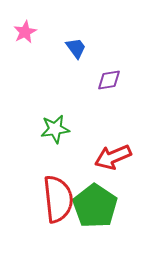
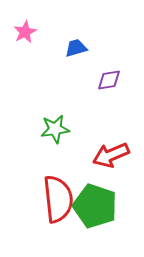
blue trapezoid: rotated 70 degrees counterclockwise
red arrow: moved 2 px left, 2 px up
green pentagon: rotated 15 degrees counterclockwise
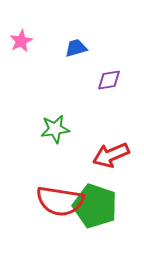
pink star: moved 4 px left, 9 px down
red semicircle: moved 2 px right, 2 px down; rotated 105 degrees clockwise
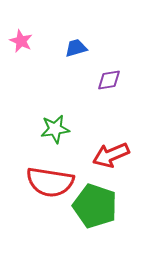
pink star: rotated 20 degrees counterclockwise
red semicircle: moved 10 px left, 19 px up
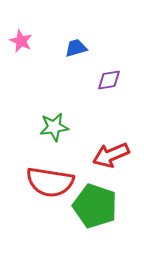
green star: moved 1 px left, 2 px up
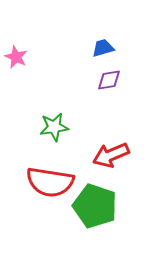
pink star: moved 5 px left, 16 px down
blue trapezoid: moved 27 px right
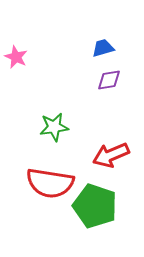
red semicircle: moved 1 px down
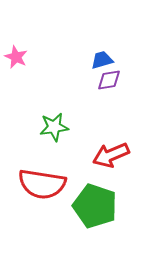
blue trapezoid: moved 1 px left, 12 px down
red semicircle: moved 8 px left, 1 px down
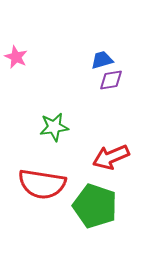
purple diamond: moved 2 px right
red arrow: moved 2 px down
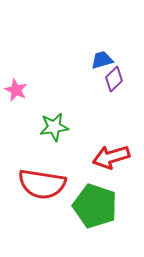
pink star: moved 33 px down
purple diamond: moved 3 px right, 1 px up; rotated 35 degrees counterclockwise
red arrow: rotated 6 degrees clockwise
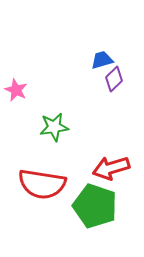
red arrow: moved 11 px down
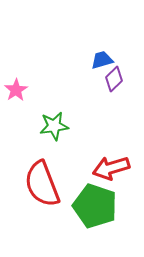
pink star: rotated 15 degrees clockwise
green star: moved 1 px up
red semicircle: rotated 60 degrees clockwise
